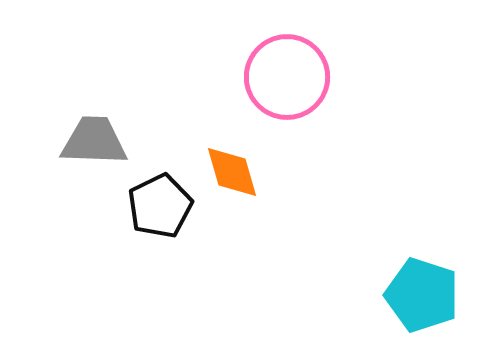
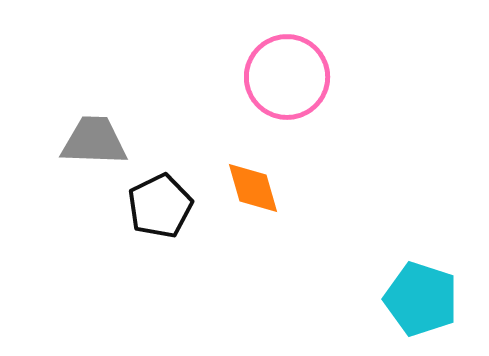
orange diamond: moved 21 px right, 16 px down
cyan pentagon: moved 1 px left, 4 px down
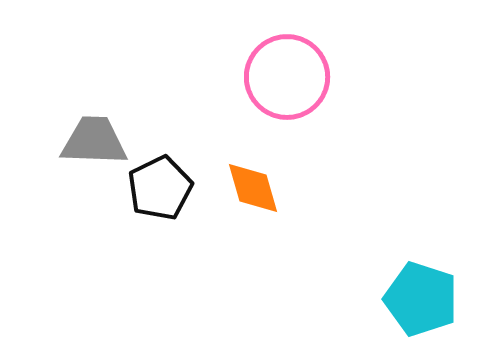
black pentagon: moved 18 px up
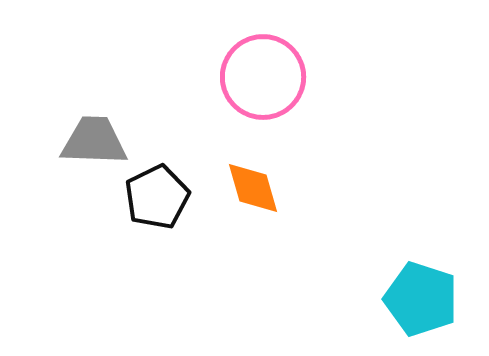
pink circle: moved 24 px left
black pentagon: moved 3 px left, 9 px down
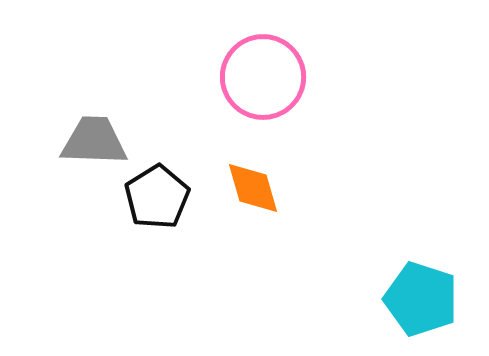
black pentagon: rotated 6 degrees counterclockwise
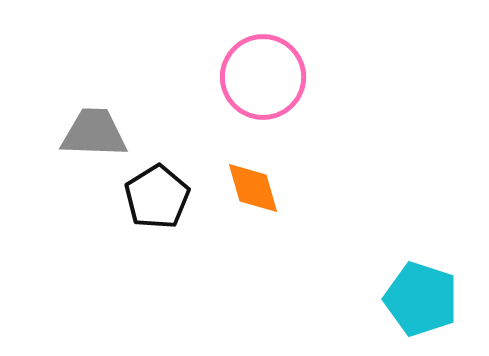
gray trapezoid: moved 8 px up
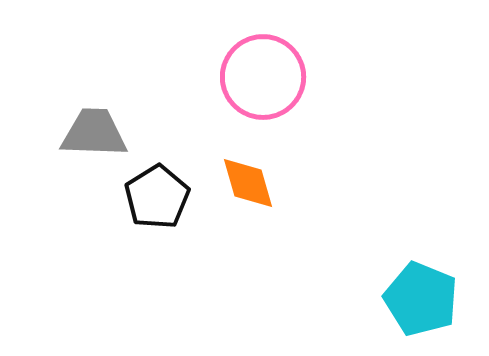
orange diamond: moved 5 px left, 5 px up
cyan pentagon: rotated 4 degrees clockwise
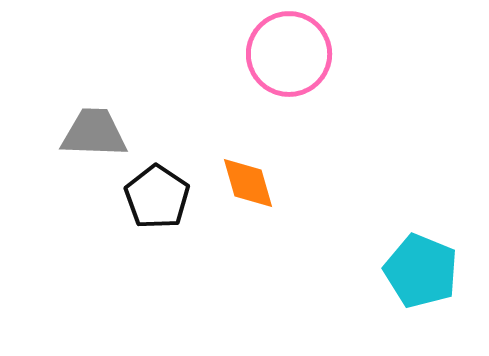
pink circle: moved 26 px right, 23 px up
black pentagon: rotated 6 degrees counterclockwise
cyan pentagon: moved 28 px up
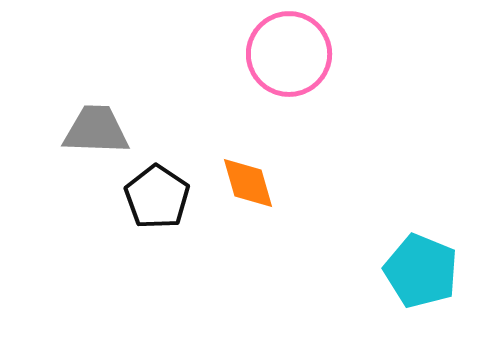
gray trapezoid: moved 2 px right, 3 px up
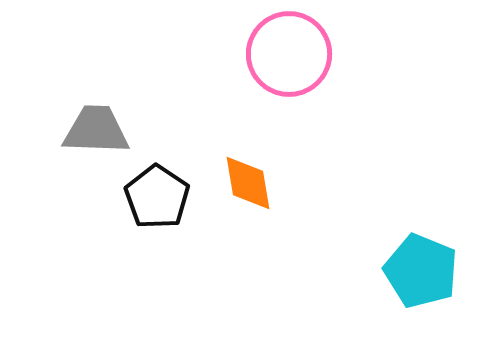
orange diamond: rotated 6 degrees clockwise
